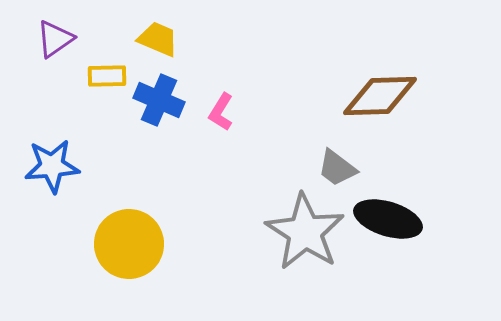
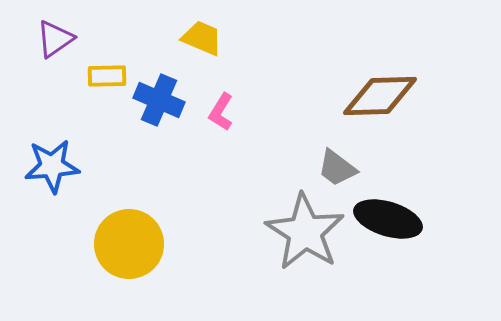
yellow trapezoid: moved 44 px right, 1 px up
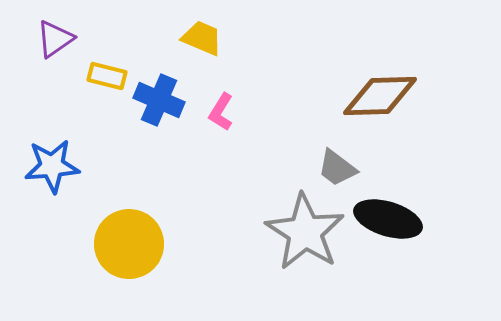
yellow rectangle: rotated 15 degrees clockwise
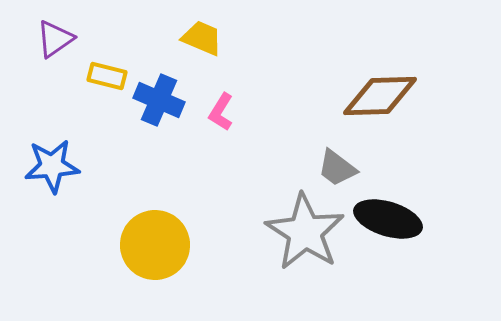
yellow circle: moved 26 px right, 1 px down
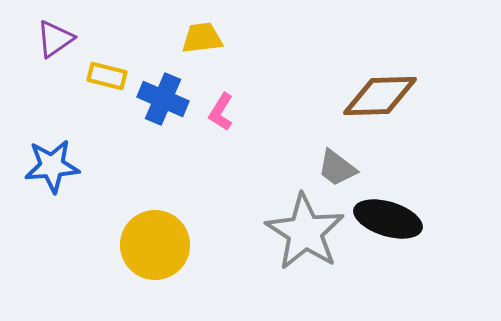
yellow trapezoid: rotated 30 degrees counterclockwise
blue cross: moved 4 px right, 1 px up
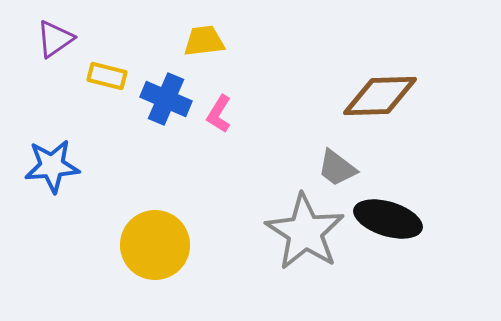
yellow trapezoid: moved 2 px right, 3 px down
blue cross: moved 3 px right
pink L-shape: moved 2 px left, 2 px down
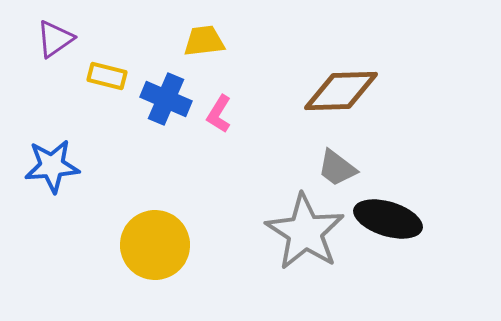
brown diamond: moved 39 px left, 5 px up
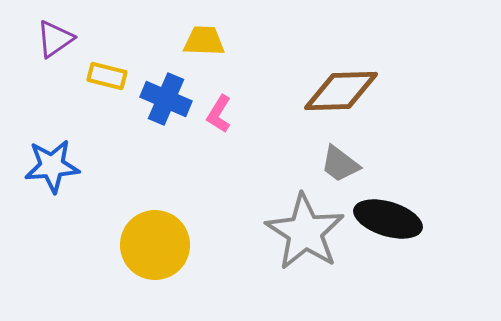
yellow trapezoid: rotated 9 degrees clockwise
gray trapezoid: moved 3 px right, 4 px up
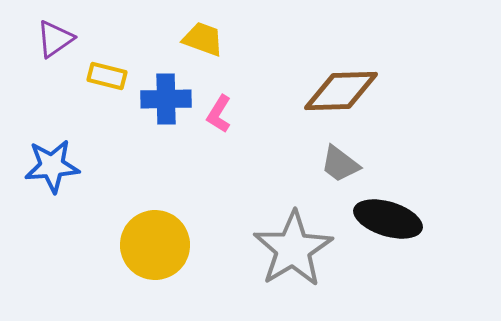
yellow trapezoid: moved 1 px left, 2 px up; rotated 18 degrees clockwise
blue cross: rotated 24 degrees counterclockwise
gray star: moved 12 px left, 17 px down; rotated 8 degrees clockwise
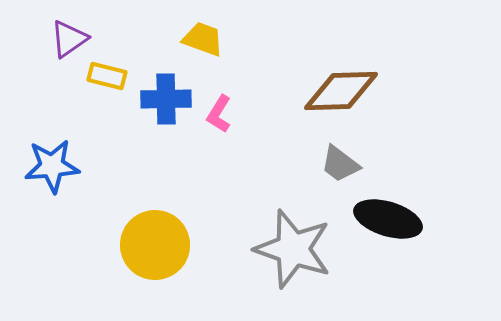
purple triangle: moved 14 px right
gray star: rotated 22 degrees counterclockwise
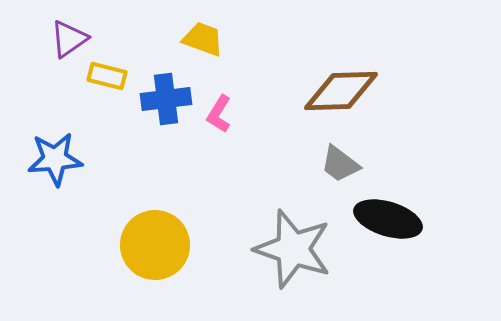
blue cross: rotated 6 degrees counterclockwise
blue star: moved 3 px right, 7 px up
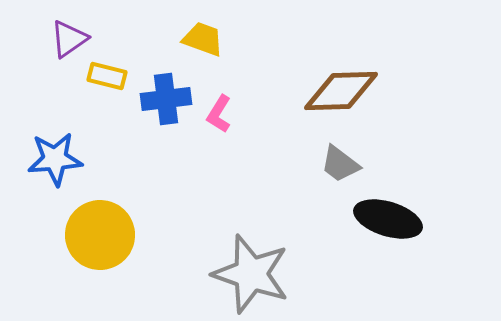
yellow circle: moved 55 px left, 10 px up
gray star: moved 42 px left, 25 px down
